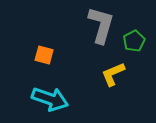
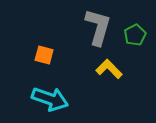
gray L-shape: moved 3 px left, 2 px down
green pentagon: moved 1 px right, 6 px up
yellow L-shape: moved 4 px left, 5 px up; rotated 68 degrees clockwise
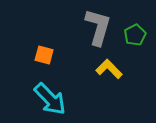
cyan arrow: rotated 27 degrees clockwise
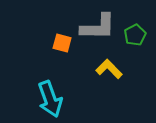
gray L-shape: rotated 75 degrees clockwise
orange square: moved 18 px right, 12 px up
cyan arrow: rotated 24 degrees clockwise
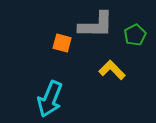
gray L-shape: moved 2 px left, 2 px up
yellow L-shape: moved 3 px right, 1 px down
cyan arrow: rotated 42 degrees clockwise
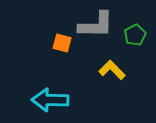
cyan arrow: moved 1 px down; rotated 69 degrees clockwise
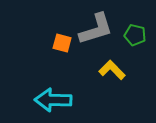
gray L-shape: moved 4 px down; rotated 18 degrees counterclockwise
green pentagon: rotated 30 degrees counterclockwise
cyan arrow: moved 3 px right
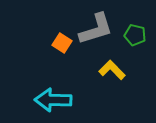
orange square: rotated 18 degrees clockwise
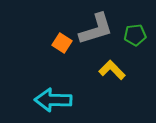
green pentagon: rotated 20 degrees counterclockwise
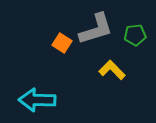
cyan arrow: moved 16 px left
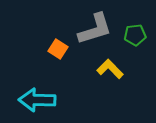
gray L-shape: moved 1 px left
orange square: moved 4 px left, 6 px down
yellow L-shape: moved 2 px left, 1 px up
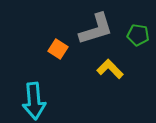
gray L-shape: moved 1 px right
green pentagon: moved 3 px right; rotated 15 degrees clockwise
cyan arrow: moved 3 px left, 1 px down; rotated 96 degrees counterclockwise
